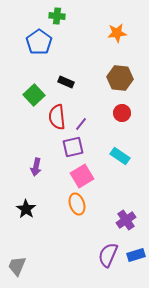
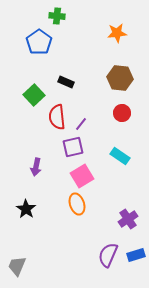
purple cross: moved 2 px right, 1 px up
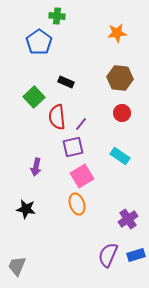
green square: moved 2 px down
black star: rotated 24 degrees counterclockwise
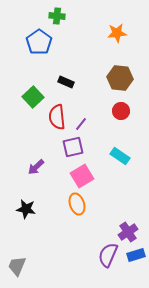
green square: moved 1 px left
red circle: moved 1 px left, 2 px up
purple arrow: rotated 36 degrees clockwise
purple cross: moved 13 px down
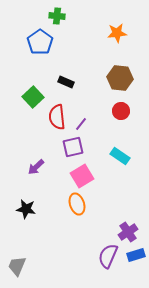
blue pentagon: moved 1 px right
purple semicircle: moved 1 px down
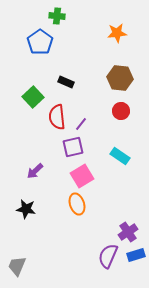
purple arrow: moved 1 px left, 4 px down
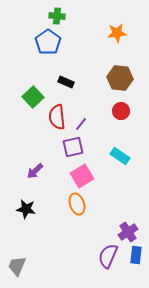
blue pentagon: moved 8 px right
blue rectangle: rotated 66 degrees counterclockwise
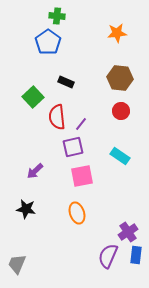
pink square: rotated 20 degrees clockwise
orange ellipse: moved 9 px down
gray trapezoid: moved 2 px up
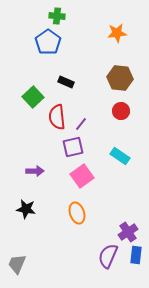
purple arrow: rotated 138 degrees counterclockwise
pink square: rotated 25 degrees counterclockwise
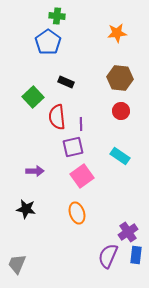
purple line: rotated 40 degrees counterclockwise
